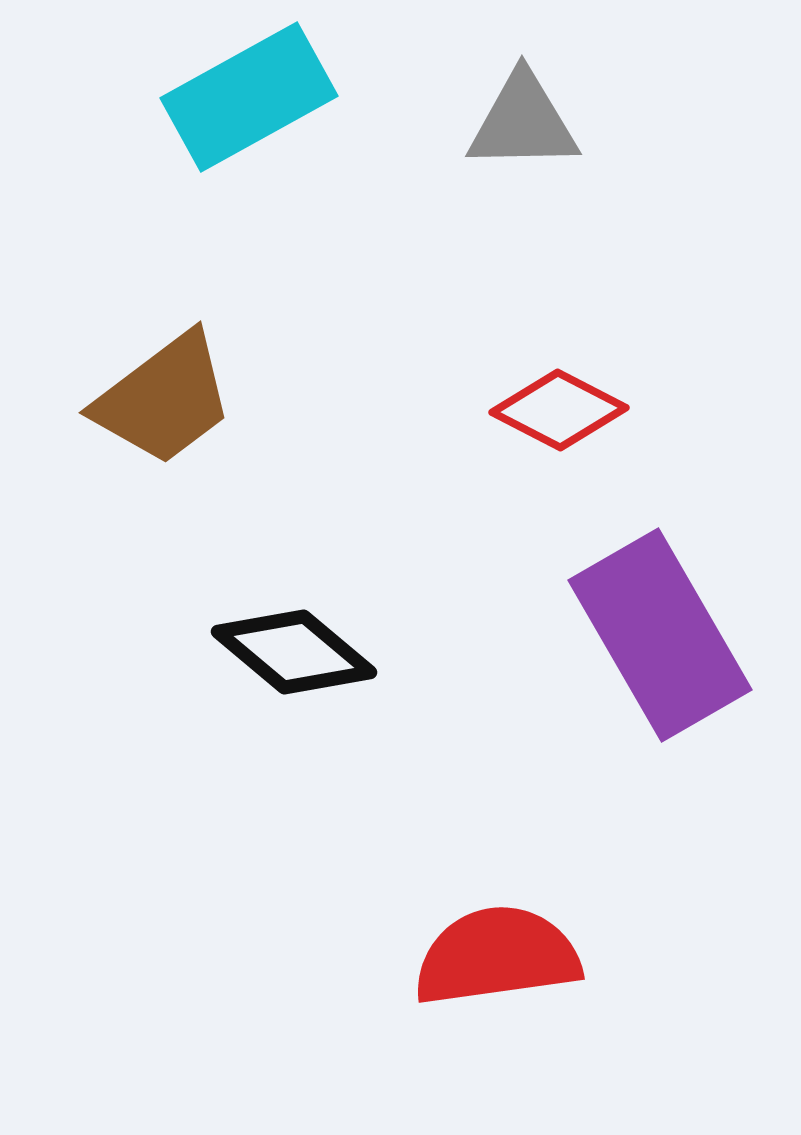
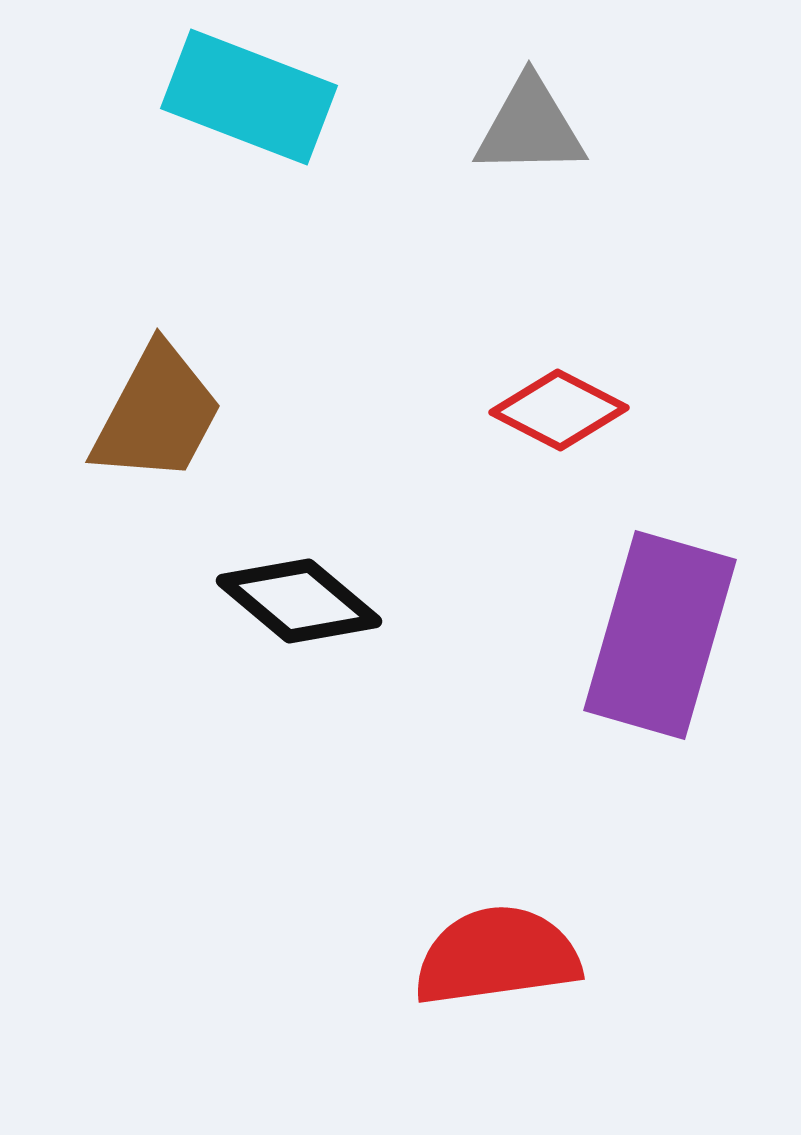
cyan rectangle: rotated 50 degrees clockwise
gray triangle: moved 7 px right, 5 px down
brown trapezoid: moved 7 px left, 15 px down; rotated 25 degrees counterclockwise
purple rectangle: rotated 46 degrees clockwise
black diamond: moved 5 px right, 51 px up
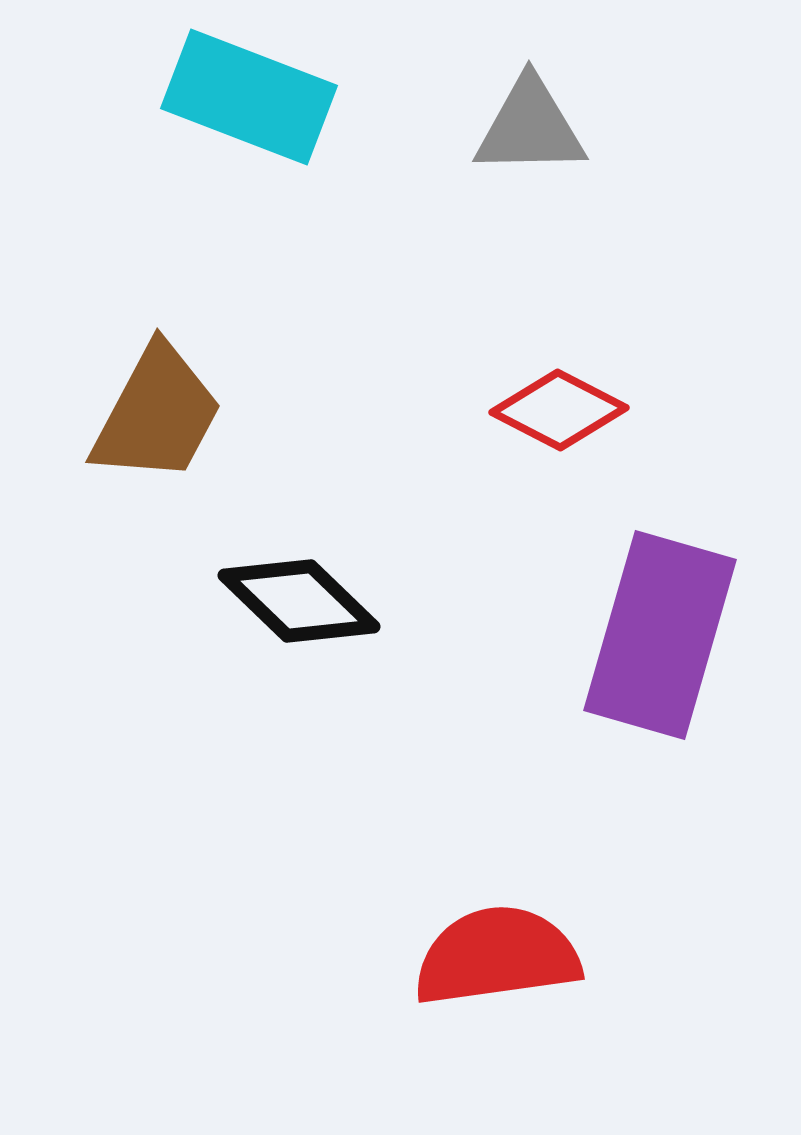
black diamond: rotated 4 degrees clockwise
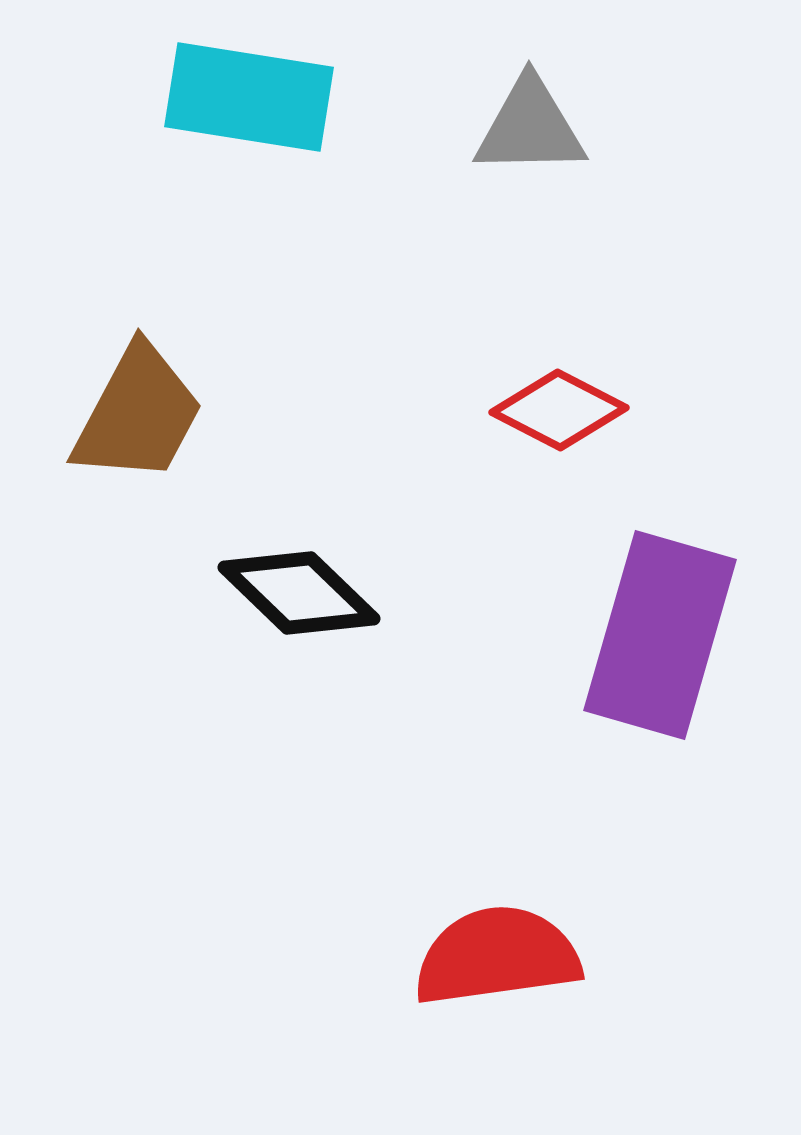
cyan rectangle: rotated 12 degrees counterclockwise
brown trapezoid: moved 19 px left
black diamond: moved 8 px up
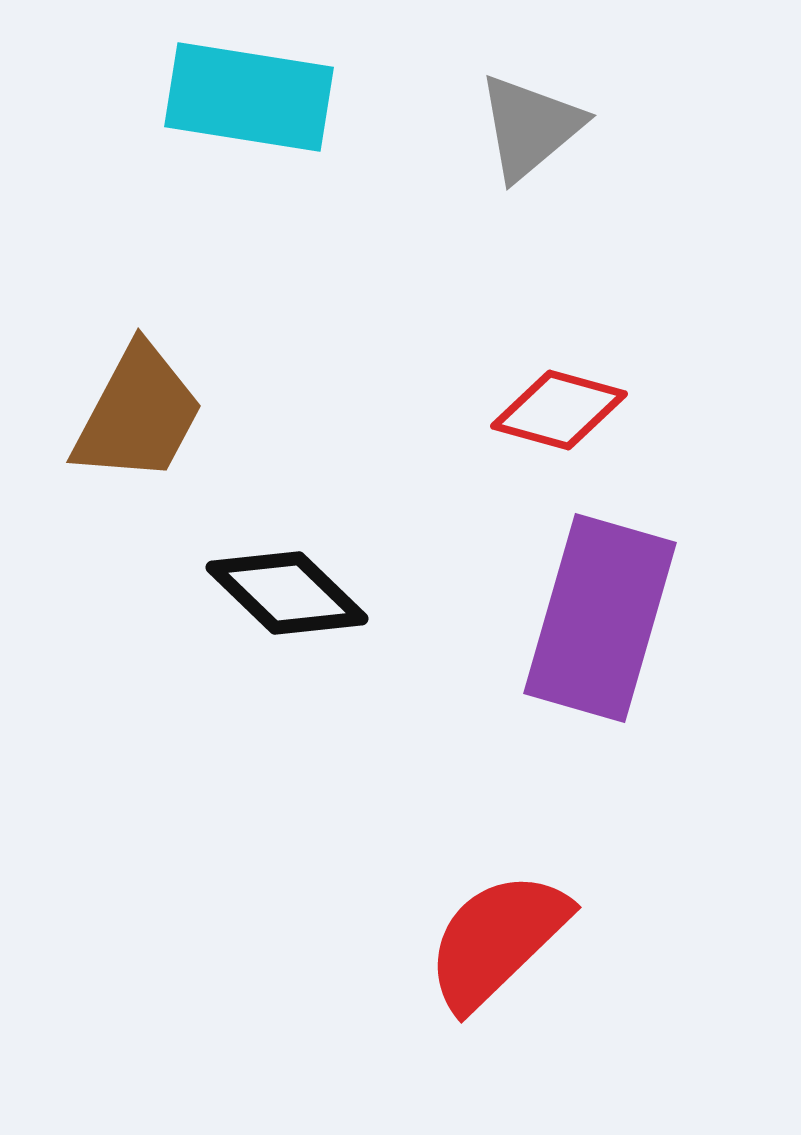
gray triangle: rotated 39 degrees counterclockwise
red diamond: rotated 12 degrees counterclockwise
black diamond: moved 12 px left
purple rectangle: moved 60 px left, 17 px up
red semicircle: moved 16 px up; rotated 36 degrees counterclockwise
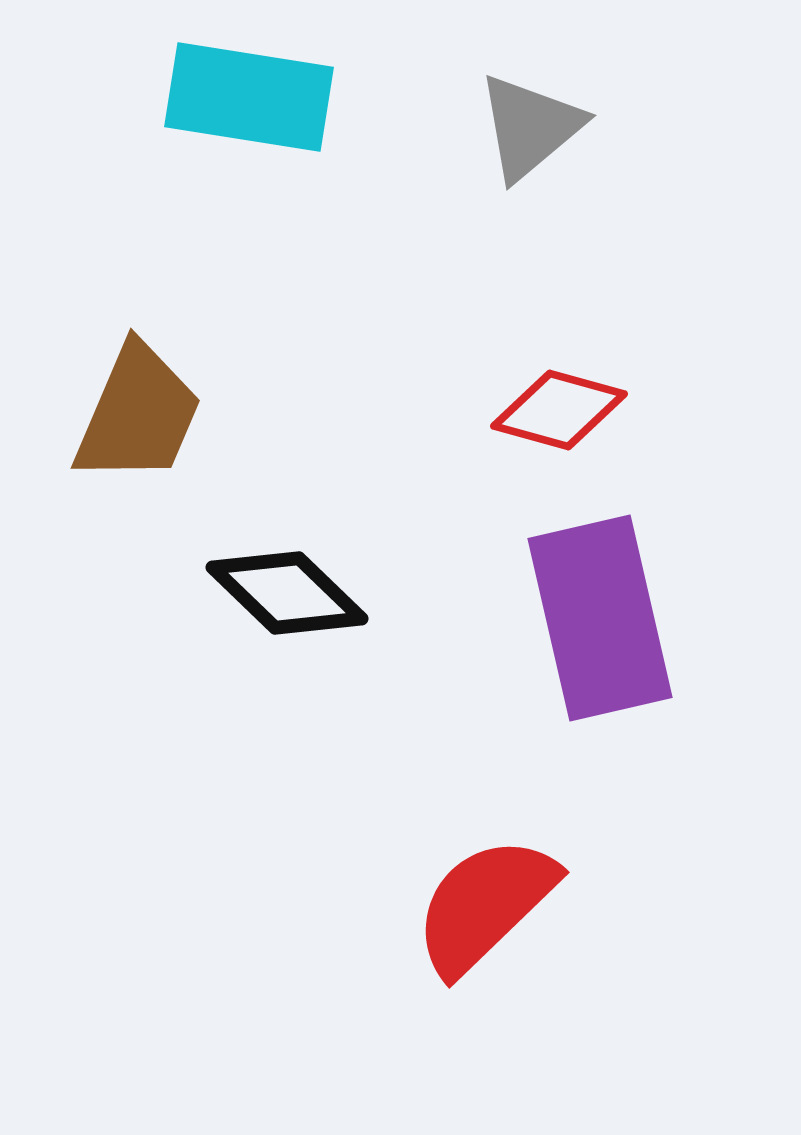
brown trapezoid: rotated 5 degrees counterclockwise
purple rectangle: rotated 29 degrees counterclockwise
red semicircle: moved 12 px left, 35 px up
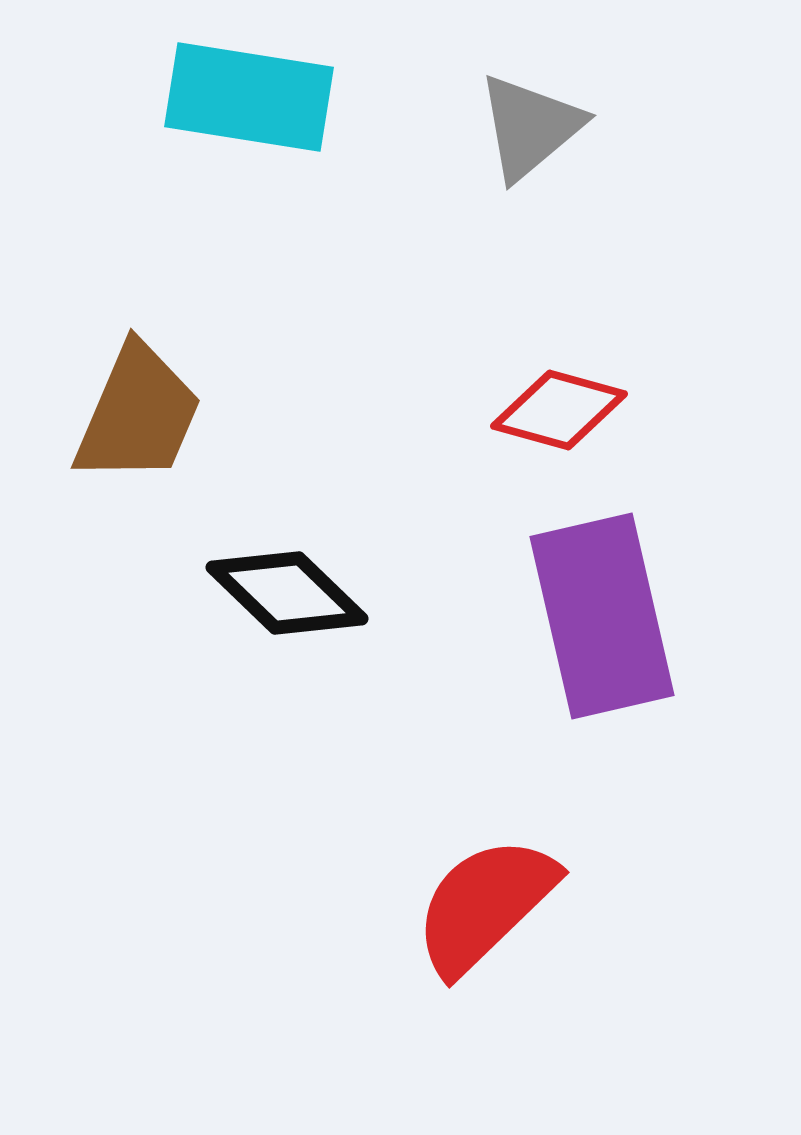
purple rectangle: moved 2 px right, 2 px up
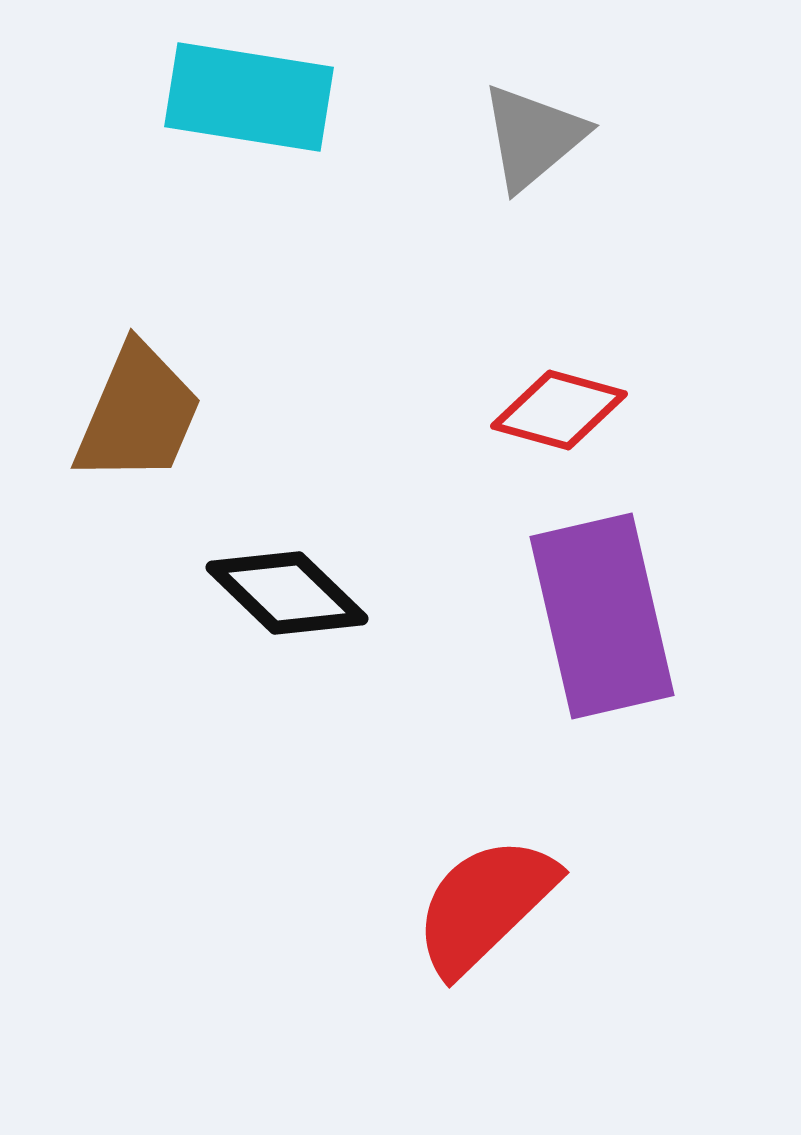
gray triangle: moved 3 px right, 10 px down
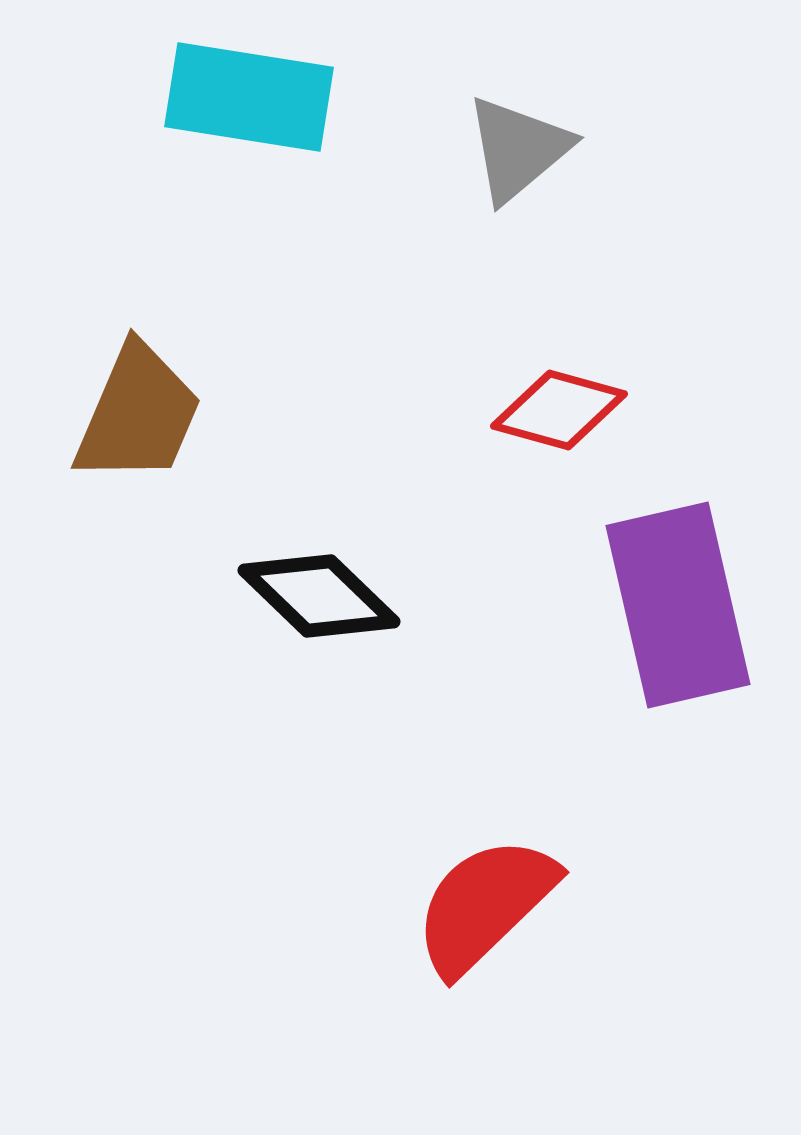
gray triangle: moved 15 px left, 12 px down
black diamond: moved 32 px right, 3 px down
purple rectangle: moved 76 px right, 11 px up
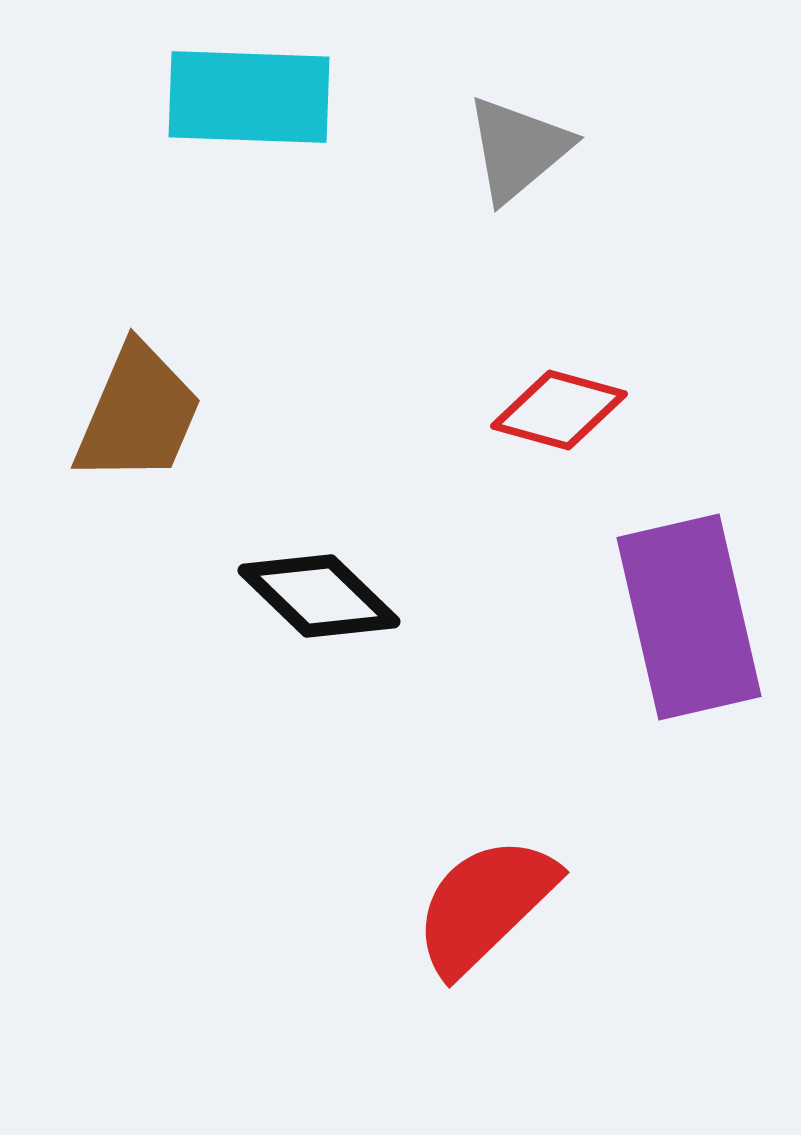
cyan rectangle: rotated 7 degrees counterclockwise
purple rectangle: moved 11 px right, 12 px down
